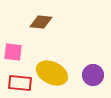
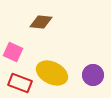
pink square: rotated 18 degrees clockwise
red rectangle: rotated 15 degrees clockwise
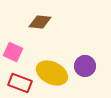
brown diamond: moved 1 px left
purple circle: moved 8 px left, 9 px up
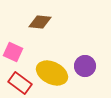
red rectangle: rotated 15 degrees clockwise
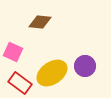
yellow ellipse: rotated 60 degrees counterclockwise
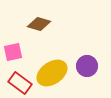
brown diamond: moved 1 px left, 2 px down; rotated 10 degrees clockwise
pink square: rotated 36 degrees counterclockwise
purple circle: moved 2 px right
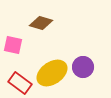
brown diamond: moved 2 px right, 1 px up
pink square: moved 7 px up; rotated 24 degrees clockwise
purple circle: moved 4 px left, 1 px down
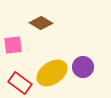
brown diamond: rotated 15 degrees clockwise
pink square: rotated 18 degrees counterclockwise
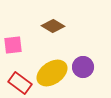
brown diamond: moved 12 px right, 3 px down
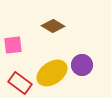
purple circle: moved 1 px left, 2 px up
